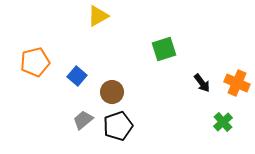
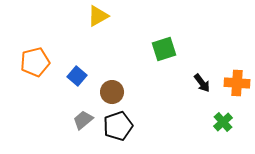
orange cross: rotated 20 degrees counterclockwise
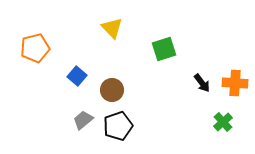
yellow triangle: moved 14 px right, 12 px down; rotated 45 degrees counterclockwise
orange pentagon: moved 14 px up
orange cross: moved 2 px left
brown circle: moved 2 px up
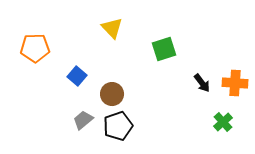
orange pentagon: rotated 12 degrees clockwise
brown circle: moved 4 px down
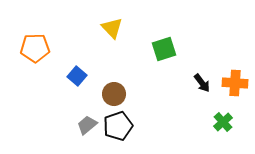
brown circle: moved 2 px right
gray trapezoid: moved 4 px right, 5 px down
